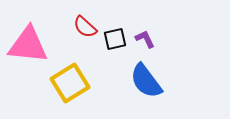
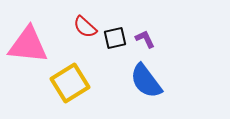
black square: moved 1 px up
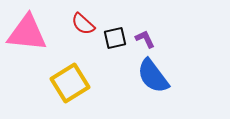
red semicircle: moved 2 px left, 3 px up
pink triangle: moved 1 px left, 12 px up
blue semicircle: moved 7 px right, 5 px up
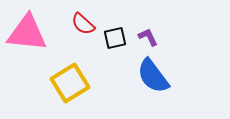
purple L-shape: moved 3 px right, 2 px up
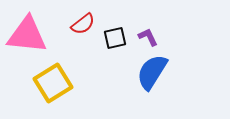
red semicircle: rotated 80 degrees counterclockwise
pink triangle: moved 2 px down
blue semicircle: moved 1 px left, 4 px up; rotated 69 degrees clockwise
yellow square: moved 17 px left
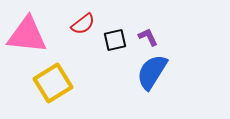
black square: moved 2 px down
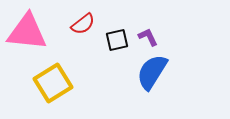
pink triangle: moved 3 px up
black square: moved 2 px right
